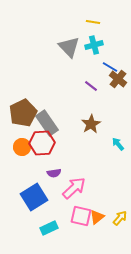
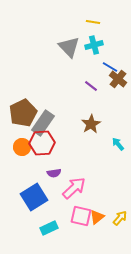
gray rectangle: moved 4 px left; rotated 70 degrees clockwise
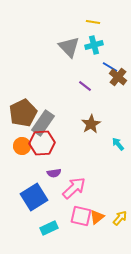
brown cross: moved 2 px up
purple line: moved 6 px left
orange circle: moved 1 px up
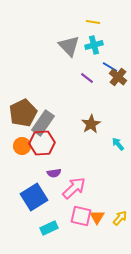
gray triangle: moved 1 px up
purple line: moved 2 px right, 8 px up
orange triangle: rotated 21 degrees counterclockwise
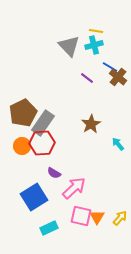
yellow line: moved 3 px right, 9 px down
purple semicircle: rotated 40 degrees clockwise
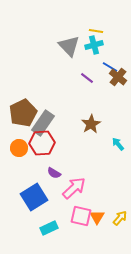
orange circle: moved 3 px left, 2 px down
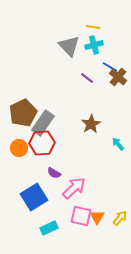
yellow line: moved 3 px left, 4 px up
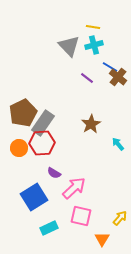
orange triangle: moved 5 px right, 22 px down
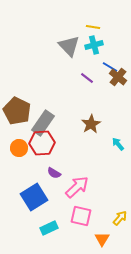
brown pentagon: moved 6 px left, 2 px up; rotated 20 degrees counterclockwise
pink arrow: moved 3 px right, 1 px up
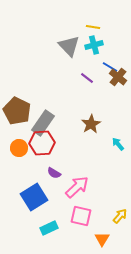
yellow arrow: moved 2 px up
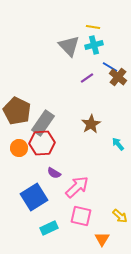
purple line: rotated 72 degrees counterclockwise
yellow arrow: rotated 91 degrees clockwise
